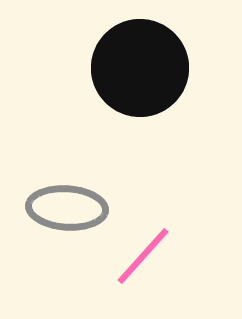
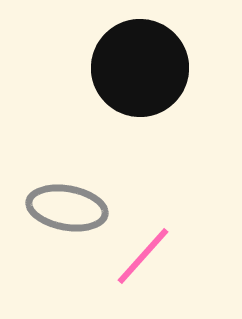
gray ellipse: rotated 6 degrees clockwise
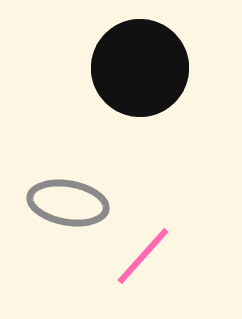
gray ellipse: moved 1 px right, 5 px up
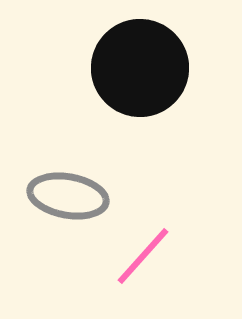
gray ellipse: moved 7 px up
